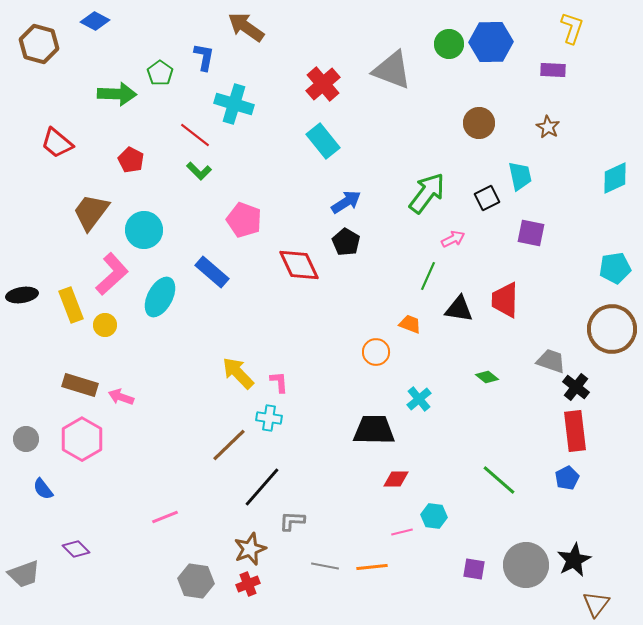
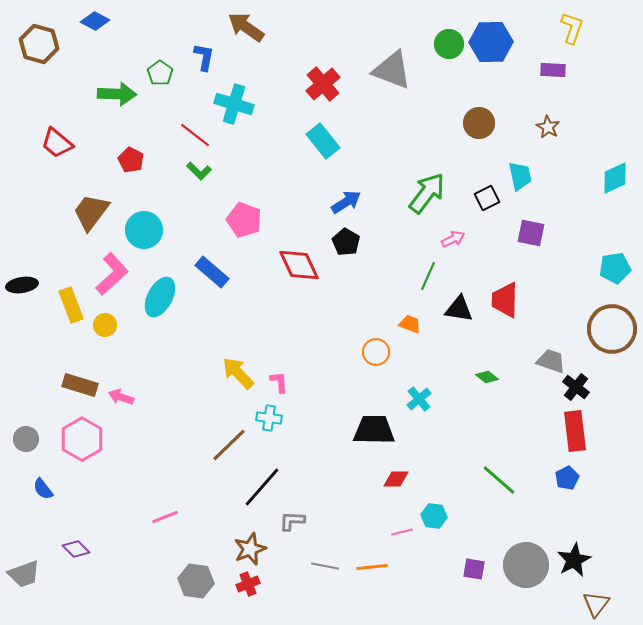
black ellipse at (22, 295): moved 10 px up
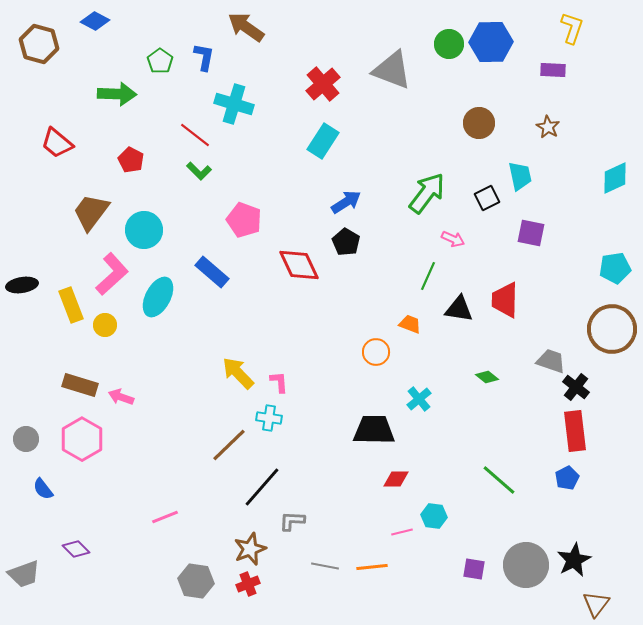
green pentagon at (160, 73): moved 12 px up
cyan rectangle at (323, 141): rotated 72 degrees clockwise
pink arrow at (453, 239): rotated 50 degrees clockwise
cyan ellipse at (160, 297): moved 2 px left
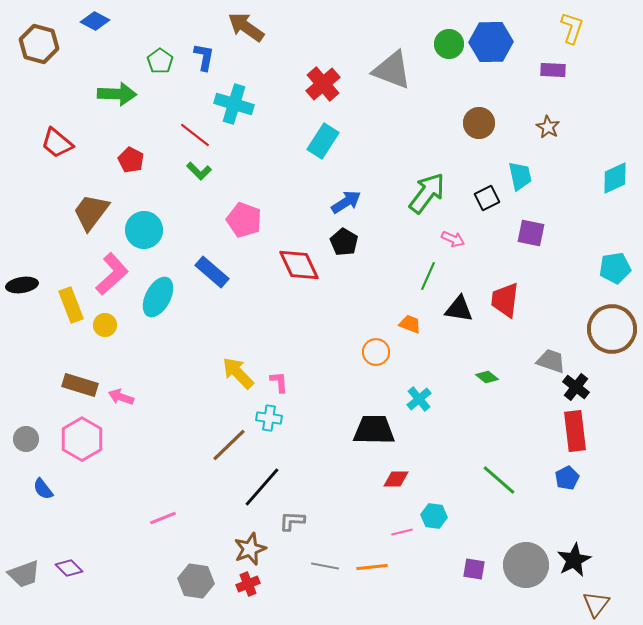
black pentagon at (346, 242): moved 2 px left
red trapezoid at (505, 300): rotated 6 degrees clockwise
pink line at (165, 517): moved 2 px left, 1 px down
purple diamond at (76, 549): moved 7 px left, 19 px down
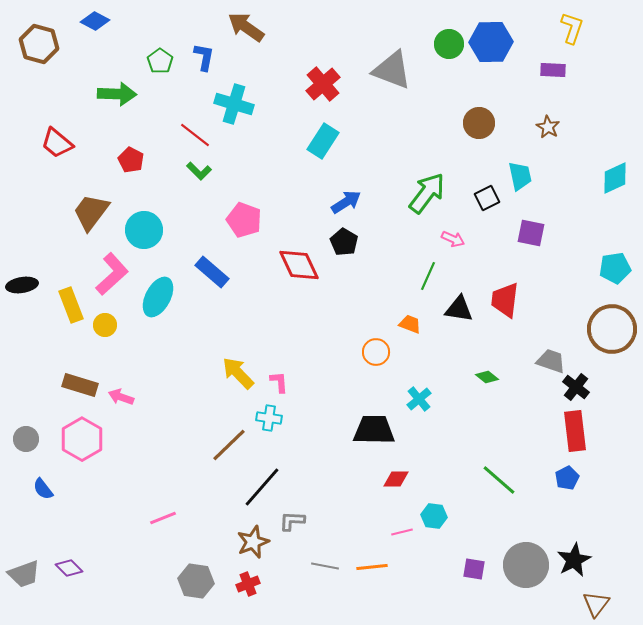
brown star at (250, 549): moved 3 px right, 7 px up
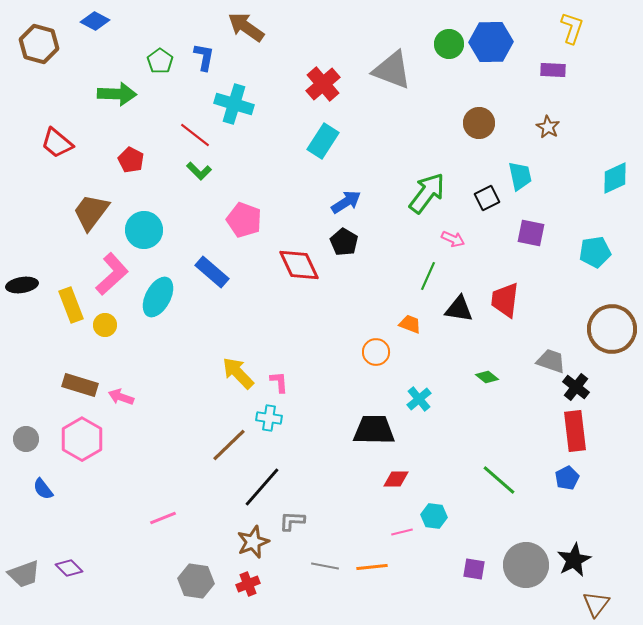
cyan pentagon at (615, 268): moved 20 px left, 16 px up
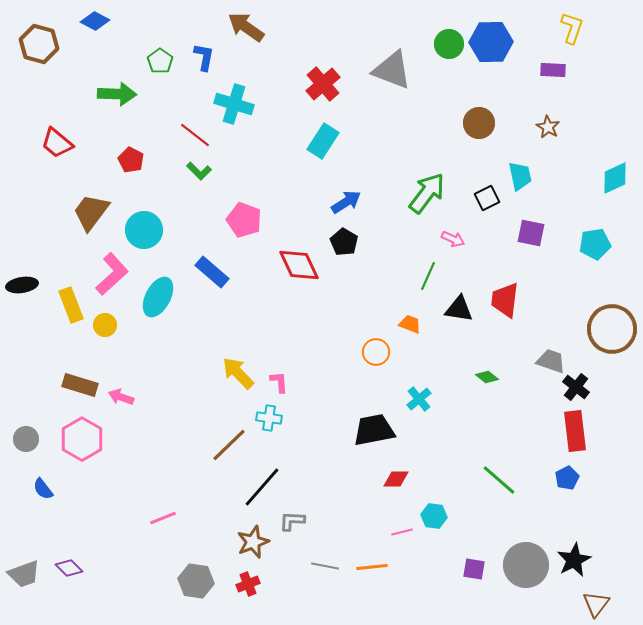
cyan pentagon at (595, 252): moved 8 px up
black trapezoid at (374, 430): rotated 12 degrees counterclockwise
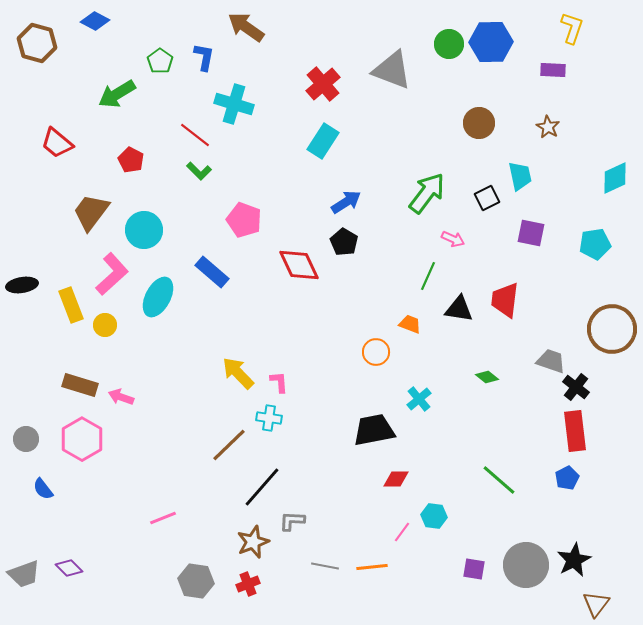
brown hexagon at (39, 44): moved 2 px left, 1 px up
green arrow at (117, 94): rotated 147 degrees clockwise
pink line at (402, 532): rotated 40 degrees counterclockwise
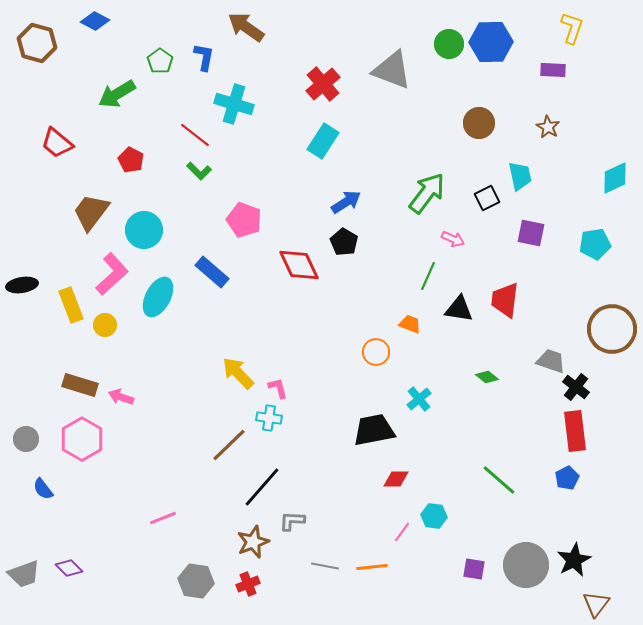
pink L-shape at (279, 382): moved 1 px left, 6 px down; rotated 10 degrees counterclockwise
